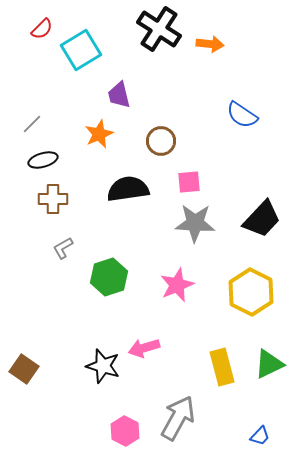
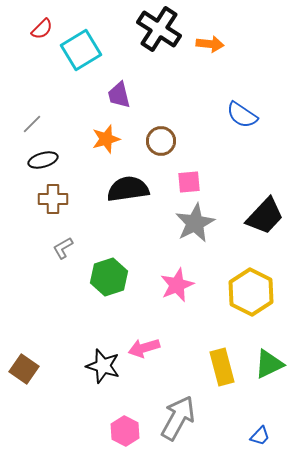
orange star: moved 7 px right, 5 px down; rotated 8 degrees clockwise
black trapezoid: moved 3 px right, 3 px up
gray star: rotated 30 degrees counterclockwise
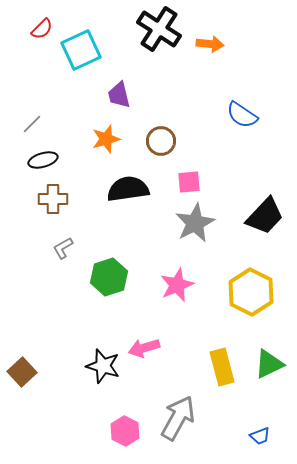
cyan square: rotated 6 degrees clockwise
brown square: moved 2 px left, 3 px down; rotated 12 degrees clockwise
blue trapezoid: rotated 25 degrees clockwise
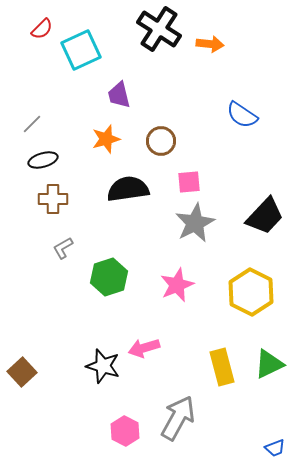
blue trapezoid: moved 15 px right, 12 px down
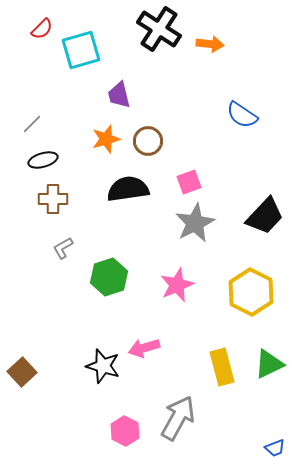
cyan square: rotated 9 degrees clockwise
brown circle: moved 13 px left
pink square: rotated 15 degrees counterclockwise
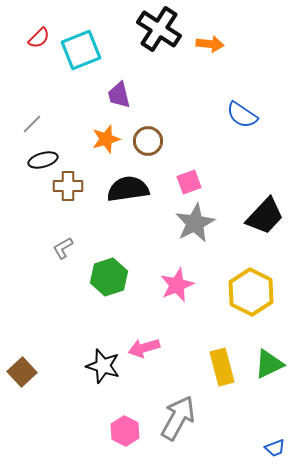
red semicircle: moved 3 px left, 9 px down
cyan square: rotated 6 degrees counterclockwise
brown cross: moved 15 px right, 13 px up
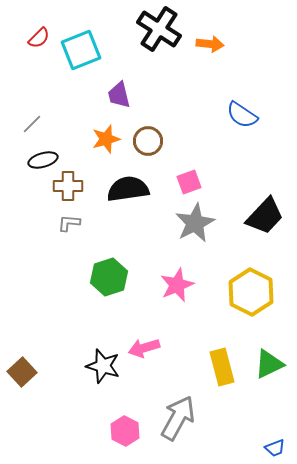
gray L-shape: moved 6 px right, 25 px up; rotated 35 degrees clockwise
